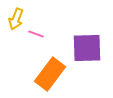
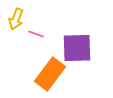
purple square: moved 10 px left
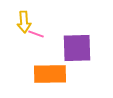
yellow arrow: moved 8 px right, 3 px down; rotated 25 degrees counterclockwise
orange rectangle: rotated 52 degrees clockwise
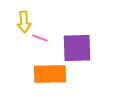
pink line: moved 4 px right, 4 px down
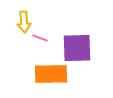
orange rectangle: moved 1 px right
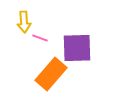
orange rectangle: rotated 48 degrees counterclockwise
